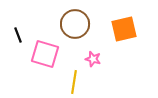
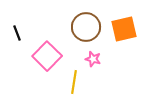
brown circle: moved 11 px right, 3 px down
black line: moved 1 px left, 2 px up
pink square: moved 2 px right, 2 px down; rotated 28 degrees clockwise
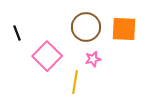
orange square: rotated 16 degrees clockwise
pink star: rotated 28 degrees counterclockwise
yellow line: moved 1 px right
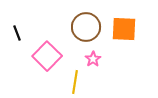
pink star: rotated 21 degrees counterclockwise
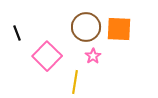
orange square: moved 5 px left
pink star: moved 3 px up
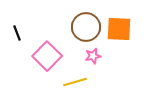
pink star: rotated 21 degrees clockwise
yellow line: rotated 65 degrees clockwise
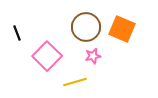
orange square: moved 3 px right; rotated 20 degrees clockwise
